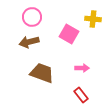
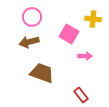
pink arrow: moved 3 px right, 12 px up
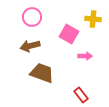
brown arrow: moved 1 px right, 4 px down
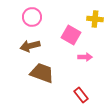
yellow cross: moved 2 px right
pink square: moved 2 px right, 1 px down
pink arrow: moved 1 px down
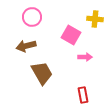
brown arrow: moved 4 px left
brown trapezoid: rotated 40 degrees clockwise
red rectangle: moved 2 px right; rotated 28 degrees clockwise
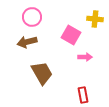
brown arrow: moved 1 px right, 4 px up
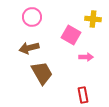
yellow cross: moved 2 px left
brown arrow: moved 2 px right, 6 px down
pink arrow: moved 1 px right
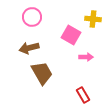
red rectangle: rotated 21 degrees counterclockwise
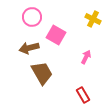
yellow cross: rotated 21 degrees clockwise
pink square: moved 15 px left
pink arrow: rotated 64 degrees counterclockwise
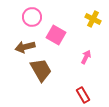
brown arrow: moved 4 px left, 1 px up
brown trapezoid: moved 1 px left, 3 px up
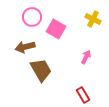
pink square: moved 6 px up
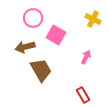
pink circle: moved 1 px right, 1 px down
pink square: moved 6 px down
